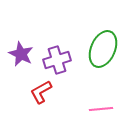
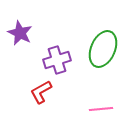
purple star: moved 1 px left, 21 px up
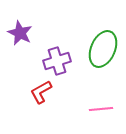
purple cross: moved 1 px down
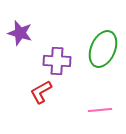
purple star: rotated 10 degrees counterclockwise
purple cross: rotated 20 degrees clockwise
pink line: moved 1 px left, 1 px down
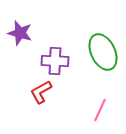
green ellipse: moved 3 px down; rotated 48 degrees counterclockwise
purple cross: moved 2 px left
pink line: rotated 60 degrees counterclockwise
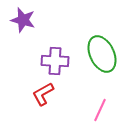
purple star: moved 3 px right, 13 px up
green ellipse: moved 1 px left, 2 px down
red L-shape: moved 2 px right, 2 px down
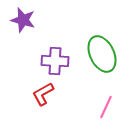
pink line: moved 6 px right, 3 px up
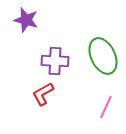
purple star: moved 3 px right
green ellipse: moved 1 px right, 2 px down
